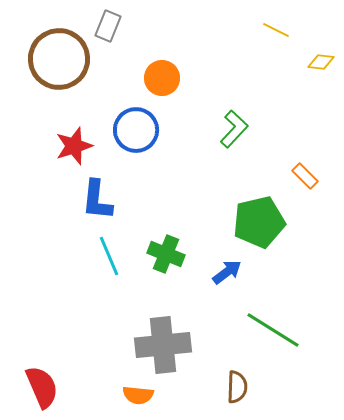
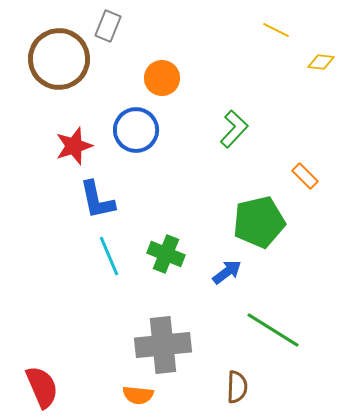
blue L-shape: rotated 18 degrees counterclockwise
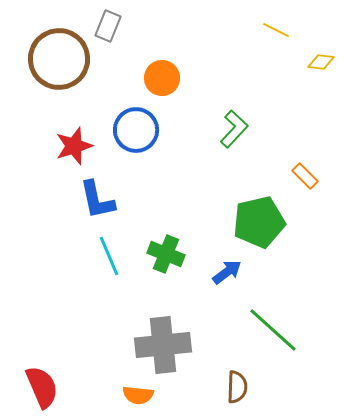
green line: rotated 10 degrees clockwise
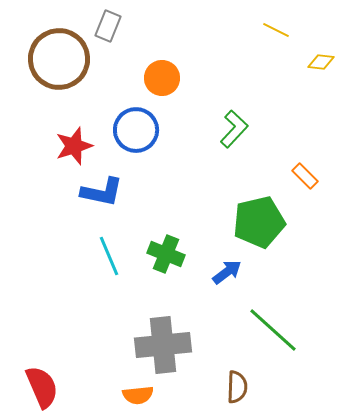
blue L-shape: moved 5 px right, 8 px up; rotated 66 degrees counterclockwise
orange semicircle: rotated 12 degrees counterclockwise
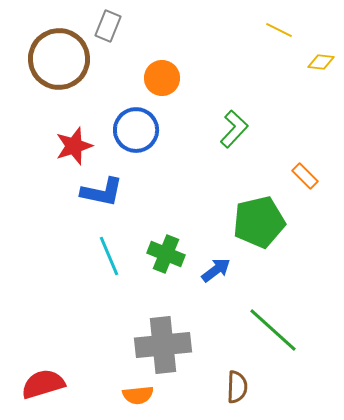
yellow line: moved 3 px right
blue arrow: moved 11 px left, 2 px up
red semicircle: moved 1 px right, 3 px up; rotated 84 degrees counterclockwise
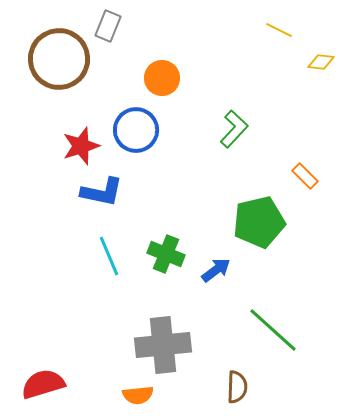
red star: moved 7 px right
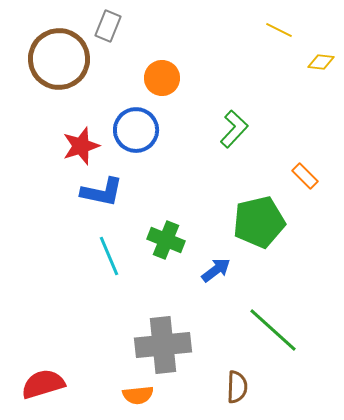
green cross: moved 14 px up
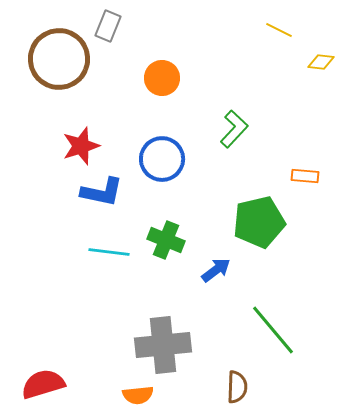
blue circle: moved 26 px right, 29 px down
orange rectangle: rotated 40 degrees counterclockwise
cyan line: moved 4 px up; rotated 60 degrees counterclockwise
green line: rotated 8 degrees clockwise
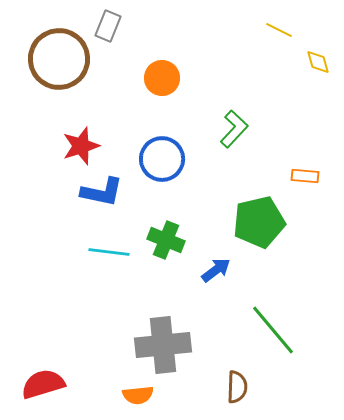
yellow diamond: moved 3 px left; rotated 68 degrees clockwise
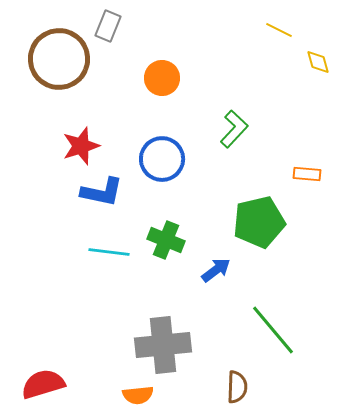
orange rectangle: moved 2 px right, 2 px up
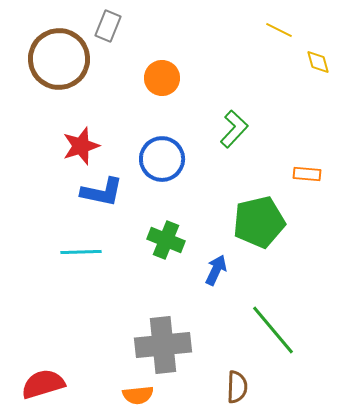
cyan line: moved 28 px left; rotated 9 degrees counterclockwise
blue arrow: rotated 28 degrees counterclockwise
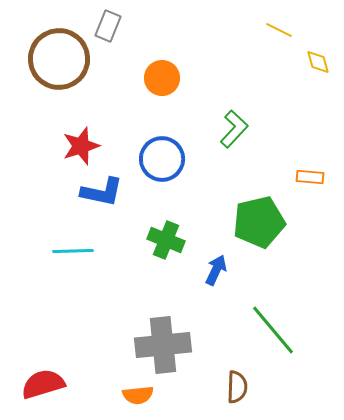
orange rectangle: moved 3 px right, 3 px down
cyan line: moved 8 px left, 1 px up
